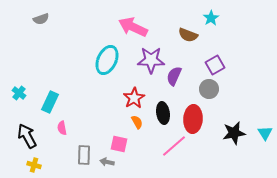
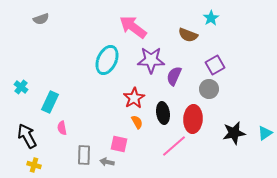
pink arrow: rotated 12 degrees clockwise
cyan cross: moved 2 px right, 6 px up
cyan triangle: rotated 28 degrees clockwise
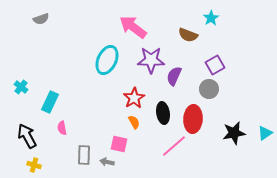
orange semicircle: moved 3 px left
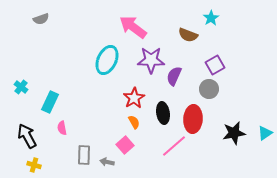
pink square: moved 6 px right, 1 px down; rotated 36 degrees clockwise
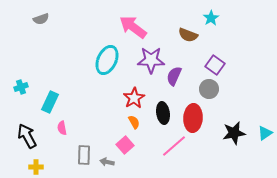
purple square: rotated 24 degrees counterclockwise
cyan cross: rotated 32 degrees clockwise
red ellipse: moved 1 px up
yellow cross: moved 2 px right, 2 px down; rotated 16 degrees counterclockwise
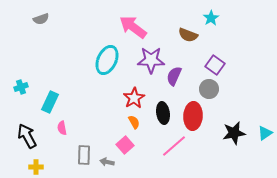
red ellipse: moved 2 px up
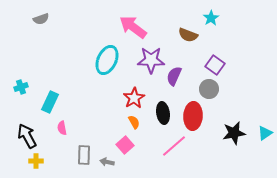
yellow cross: moved 6 px up
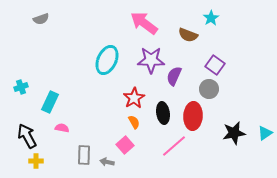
pink arrow: moved 11 px right, 4 px up
pink semicircle: rotated 112 degrees clockwise
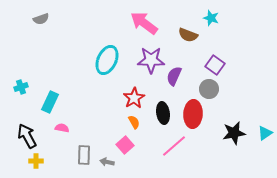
cyan star: rotated 21 degrees counterclockwise
red ellipse: moved 2 px up
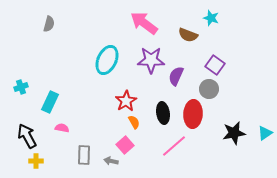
gray semicircle: moved 8 px right, 5 px down; rotated 56 degrees counterclockwise
purple semicircle: moved 2 px right
red star: moved 8 px left, 3 px down
gray arrow: moved 4 px right, 1 px up
